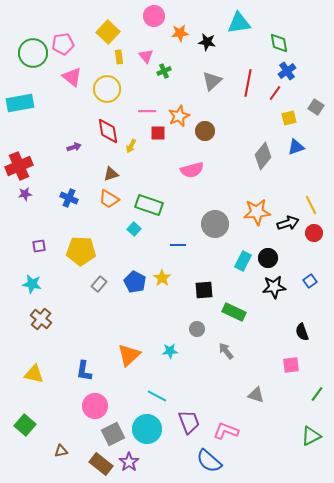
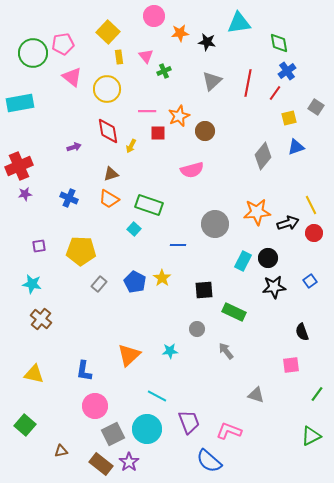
pink L-shape at (226, 431): moved 3 px right
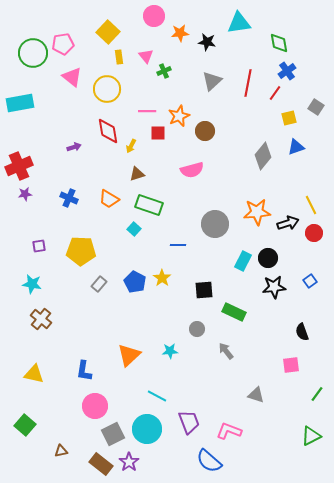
brown triangle at (111, 174): moved 26 px right
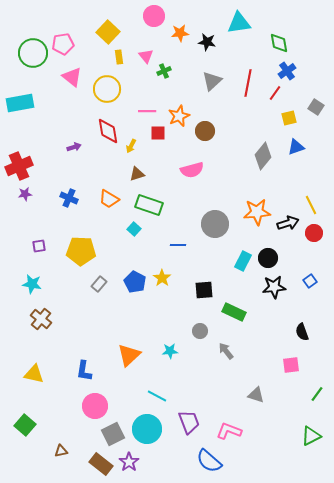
gray circle at (197, 329): moved 3 px right, 2 px down
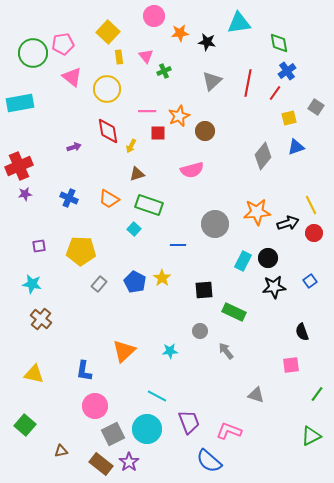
orange triangle at (129, 355): moved 5 px left, 4 px up
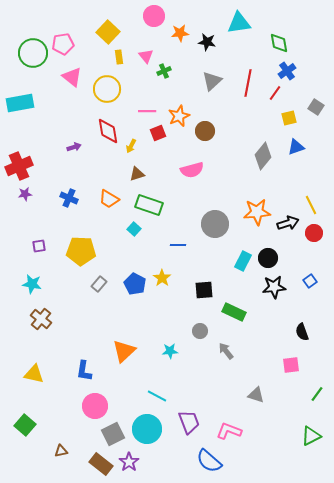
red square at (158, 133): rotated 21 degrees counterclockwise
blue pentagon at (135, 282): moved 2 px down
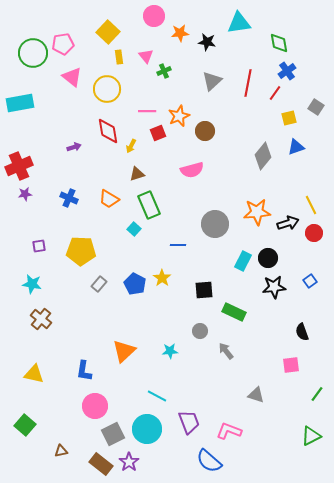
green rectangle at (149, 205): rotated 48 degrees clockwise
